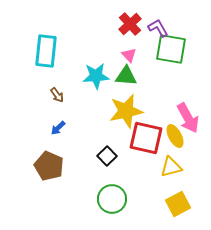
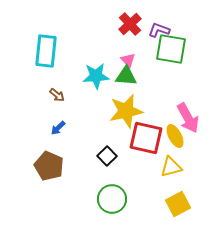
purple L-shape: moved 1 px right, 2 px down; rotated 40 degrees counterclockwise
pink triangle: moved 1 px left, 5 px down
brown arrow: rotated 14 degrees counterclockwise
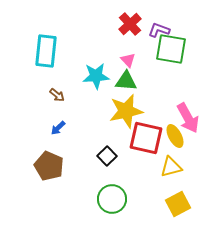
green triangle: moved 5 px down
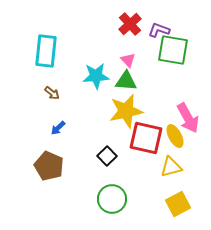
green square: moved 2 px right, 1 px down
brown arrow: moved 5 px left, 2 px up
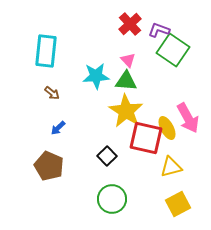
green square: rotated 24 degrees clockwise
yellow star: rotated 28 degrees counterclockwise
yellow ellipse: moved 8 px left, 8 px up
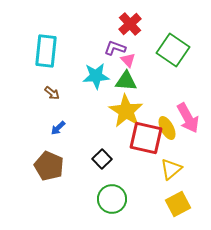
purple L-shape: moved 44 px left, 18 px down
black square: moved 5 px left, 3 px down
yellow triangle: moved 2 px down; rotated 25 degrees counterclockwise
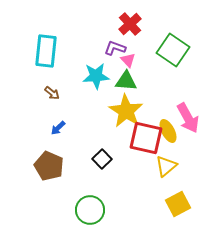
yellow ellipse: moved 1 px right, 3 px down
yellow triangle: moved 5 px left, 3 px up
green circle: moved 22 px left, 11 px down
